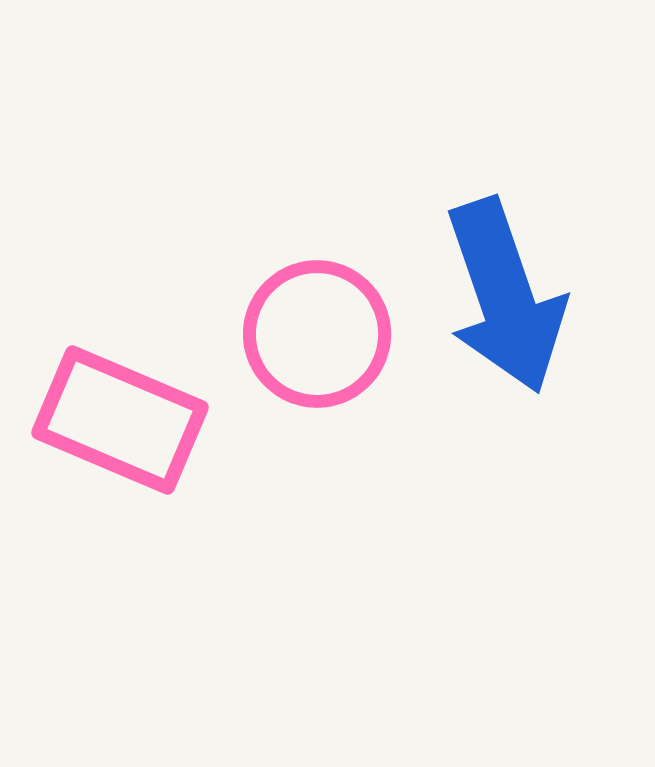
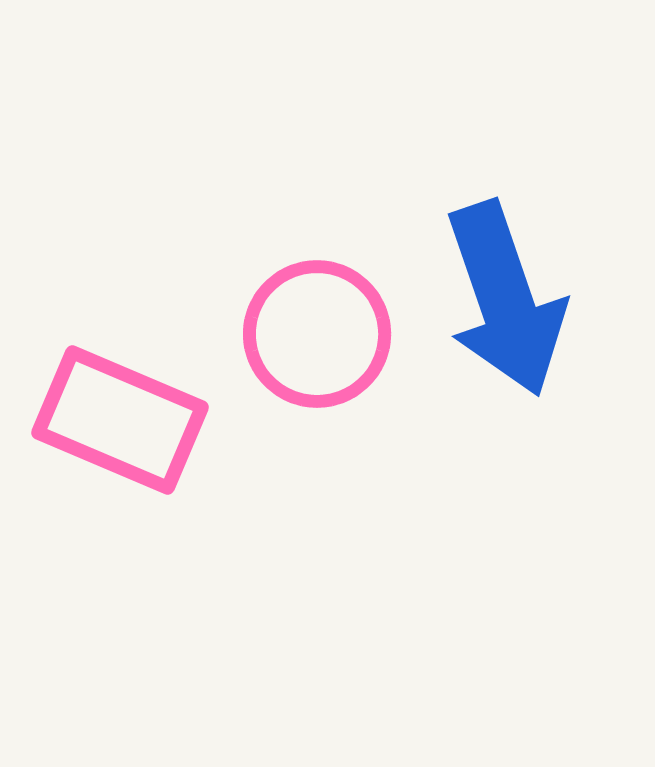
blue arrow: moved 3 px down
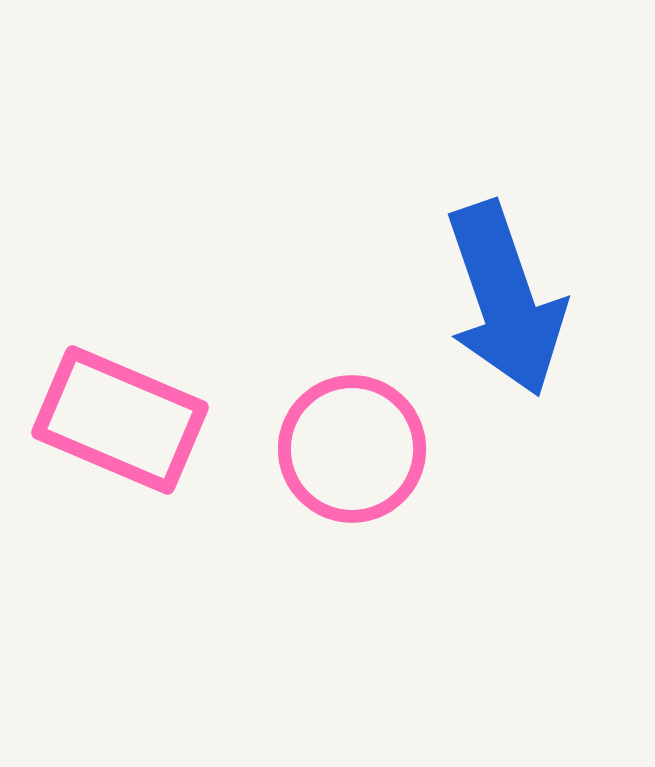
pink circle: moved 35 px right, 115 px down
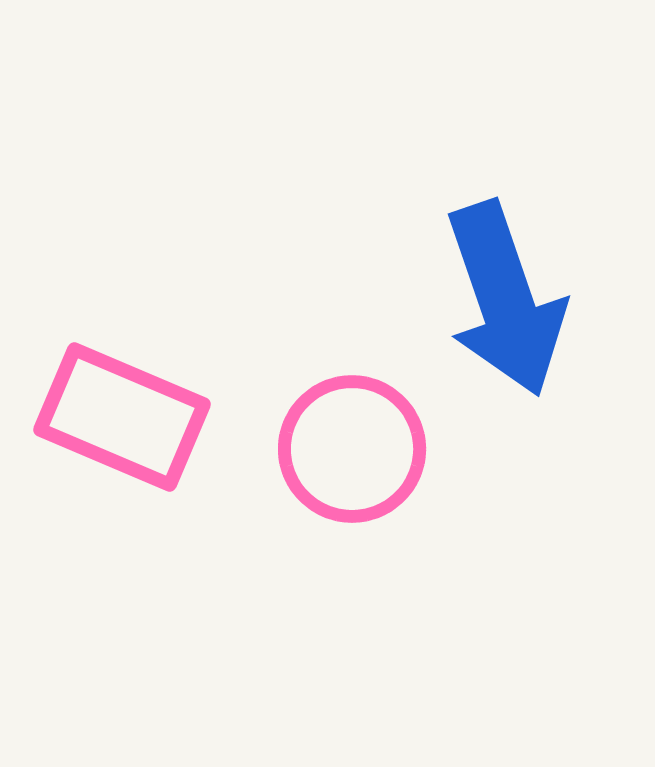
pink rectangle: moved 2 px right, 3 px up
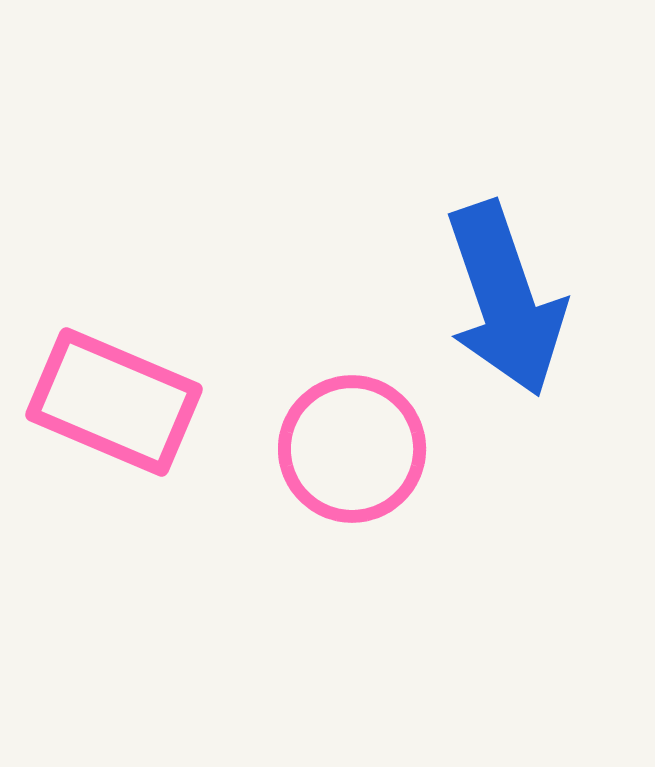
pink rectangle: moved 8 px left, 15 px up
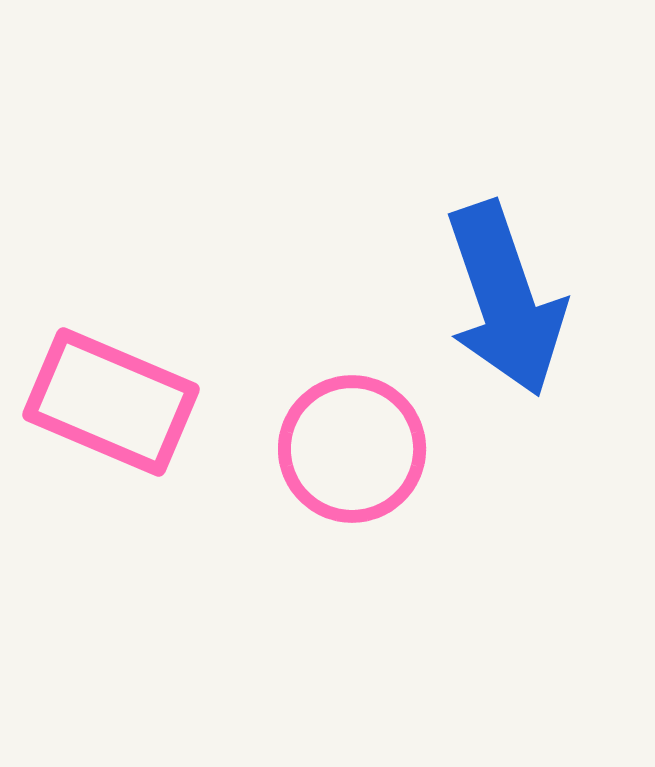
pink rectangle: moved 3 px left
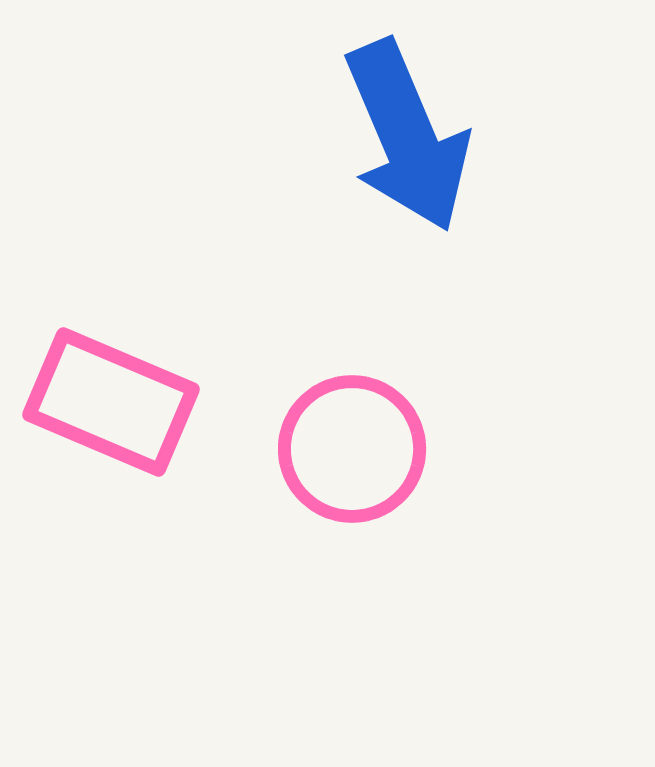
blue arrow: moved 98 px left, 163 px up; rotated 4 degrees counterclockwise
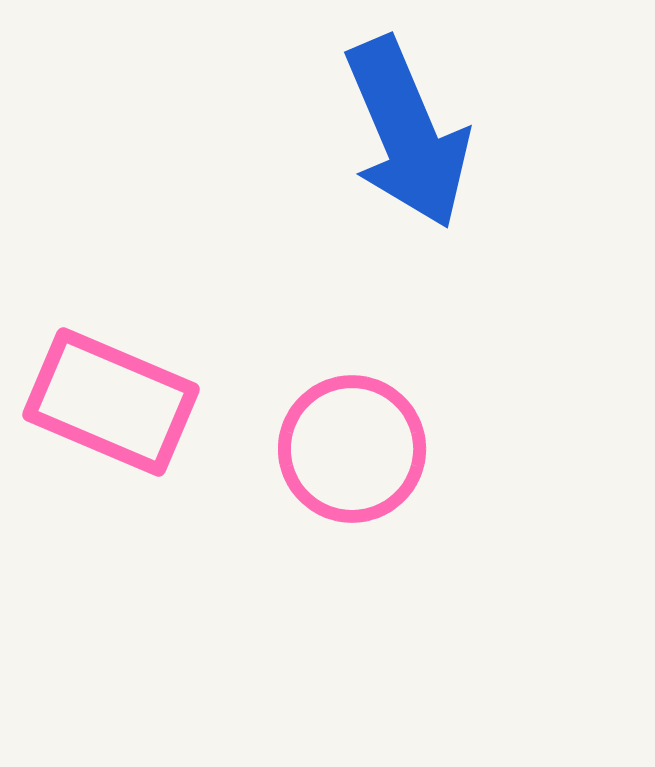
blue arrow: moved 3 px up
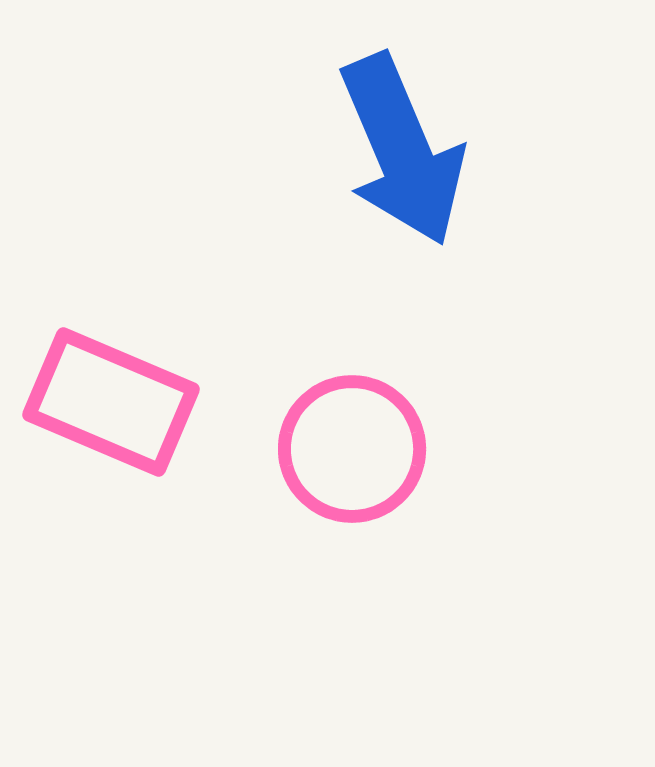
blue arrow: moved 5 px left, 17 px down
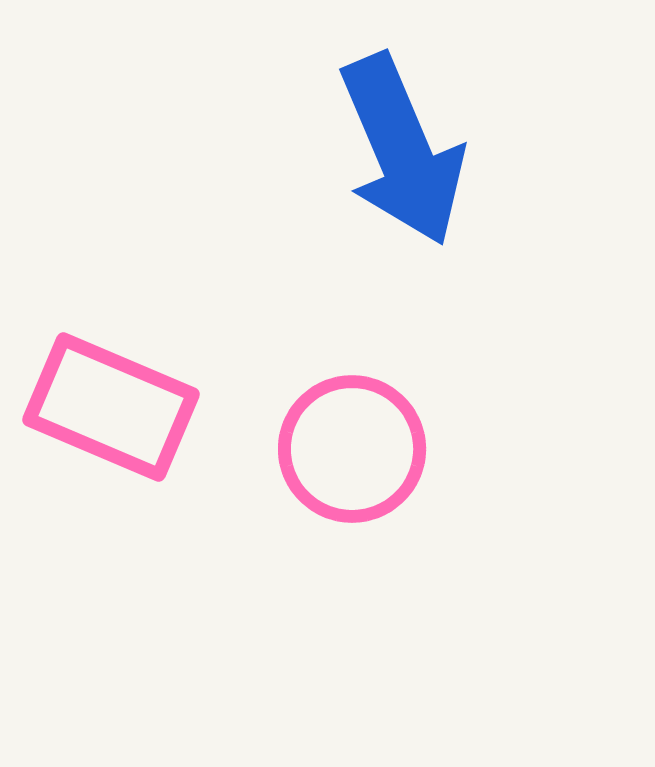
pink rectangle: moved 5 px down
